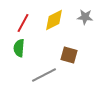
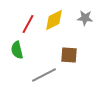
gray star: moved 1 px down
red line: moved 5 px right, 1 px down
green semicircle: moved 2 px left, 2 px down; rotated 18 degrees counterclockwise
brown square: rotated 12 degrees counterclockwise
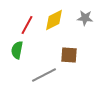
red line: moved 1 px left, 1 px down
green semicircle: rotated 24 degrees clockwise
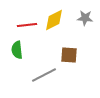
red line: rotated 54 degrees clockwise
green semicircle: rotated 18 degrees counterclockwise
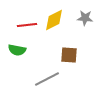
green semicircle: rotated 72 degrees counterclockwise
gray line: moved 3 px right, 4 px down
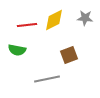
brown square: rotated 24 degrees counterclockwise
gray line: rotated 15 degrees clockwise
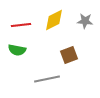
gray star: moved 3 px down
red line: moved 6 px left
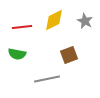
gray star: rotated 21 degrees clockwise
red line: moved 1 px right, 2 px down
green semicircle: moved 4 px down
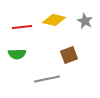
yellow diamond: rotated 40 degrees clockwise
green semicircle: rotated 12 degrees counterclockwise
